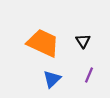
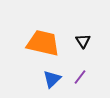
orange trapezoid: rotated 12 degrees counterclockwise
purple line: moved 9 px left, 2 px down; rotated 14 degrees clockwise
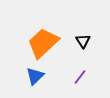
orange trapezoid: rotated 56 degrees counterclockwise
blue triangle: moved 17 px left, 3 px up
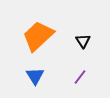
orange trapezoid: moved 5 px left, 7 px up
blue triangle: rotated 18 degrees counterclockwise
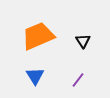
orange trapezoid: rotated 20 degrees clockwise
purple line: moved 2 px left, 3 px down
